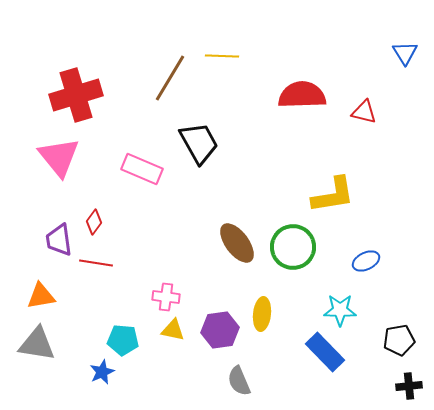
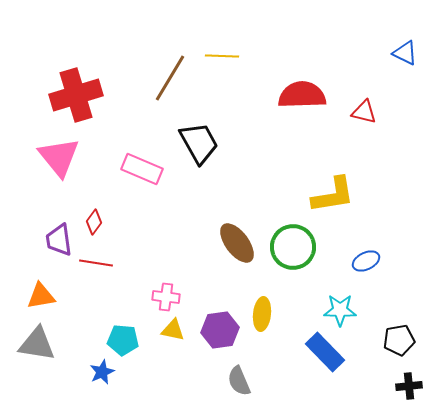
blue triangle: rotated 32 degrees counterclockwise
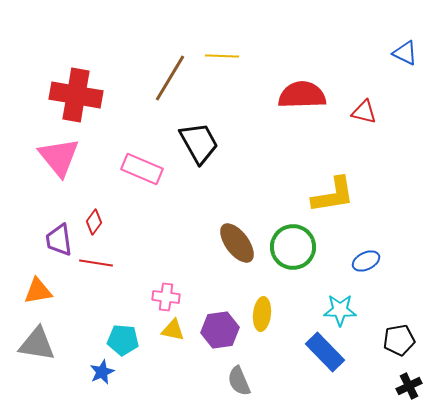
red cross: rotated 27 degrees clockwise
orange triangle: moved 3 px left, 5 px up
black cross: rotated 20 degrees counterclockwise
